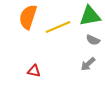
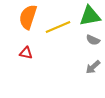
gray arrow: moved 5 px right, 3 px down
red triangle: moved 8 px left, 18 px up
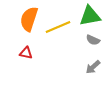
orange semicircle: moved 1 px right, 2 px down
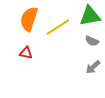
yellow line: rotated 10 degrees counterclockwise
gray semicircle: moved 1 px left, 1 px down
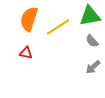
gray semicircle: rotated 24 degrees clockwise
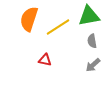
green triangle: moved 1 px left
gray semicircle: rotated 32 degrees clockwise
red triangle: moved 19 px right, 7 px down
gray arrow: moved 2 px up
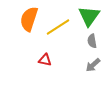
green triangle: rotated 45 degrees counterclockwise
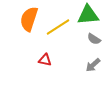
green triangle: moved 1 px left, 1 px up; rotated 50 degrees clockwise
gray semicircle: moved 2 px right, 2 px up; rotated 48 degrees counterclockwise
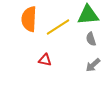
orange semicircle: rotated 15 degrees counterclockwise
gray semicircle: moved 3 px left; rotated 40 degrees clockwise
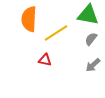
green triangle: rotated 15 degrees clockwise
yellow line: moved 2 px left, 6 px down
gray semicircle: rotated 56 degrees clockwise
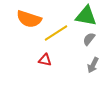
green triangle: moved 2 px left, 1 px down
orange semicircle: rotated 75 degrees counterclockwise
gray semicircle: moved 2 px left
gray arrow: rotated 21 degrees counterclockwise
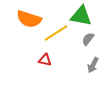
green triangle: moved 5 px left
gray semicircle: moved 1 px left
